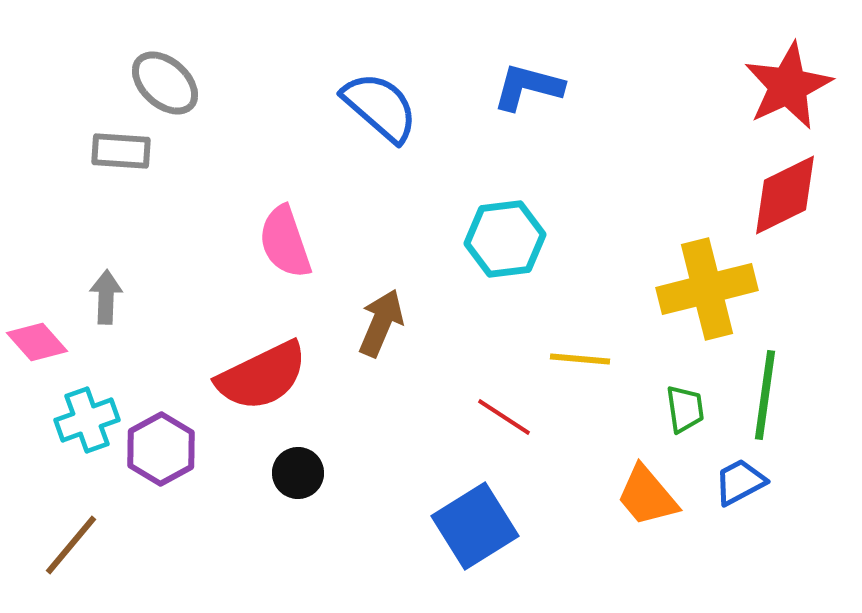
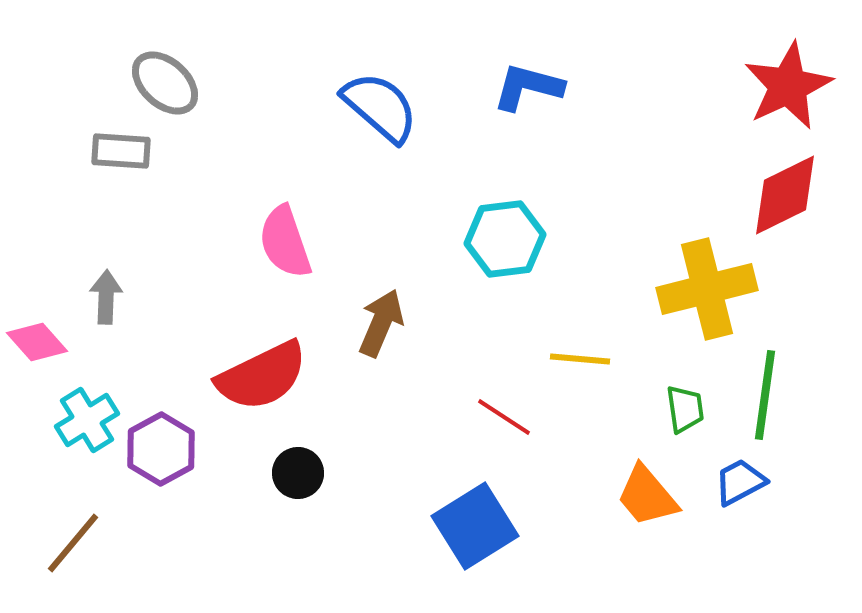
cyan cross: rotated 12 degrees counterclockwise
brown line: moved 2 px right, 2 px up
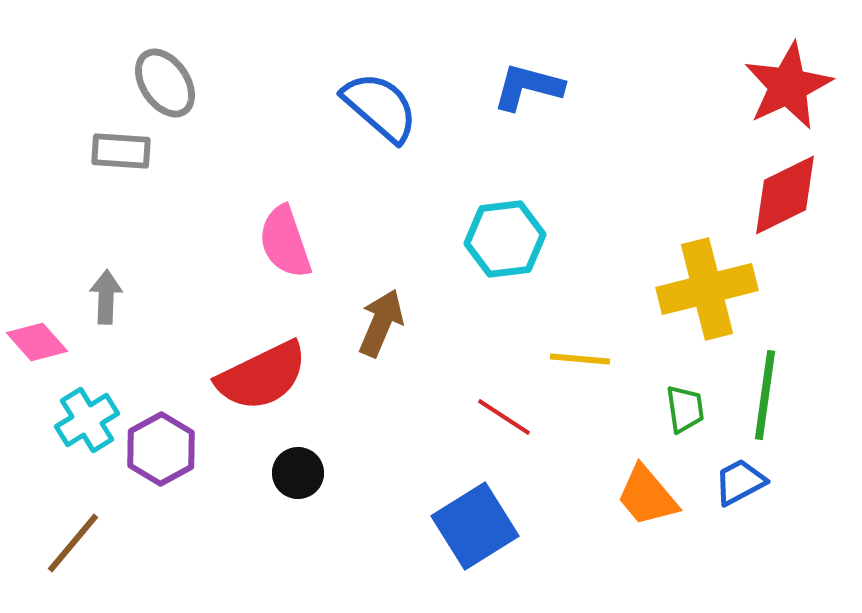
gray ellipse: rotated 14 degrees clockwise
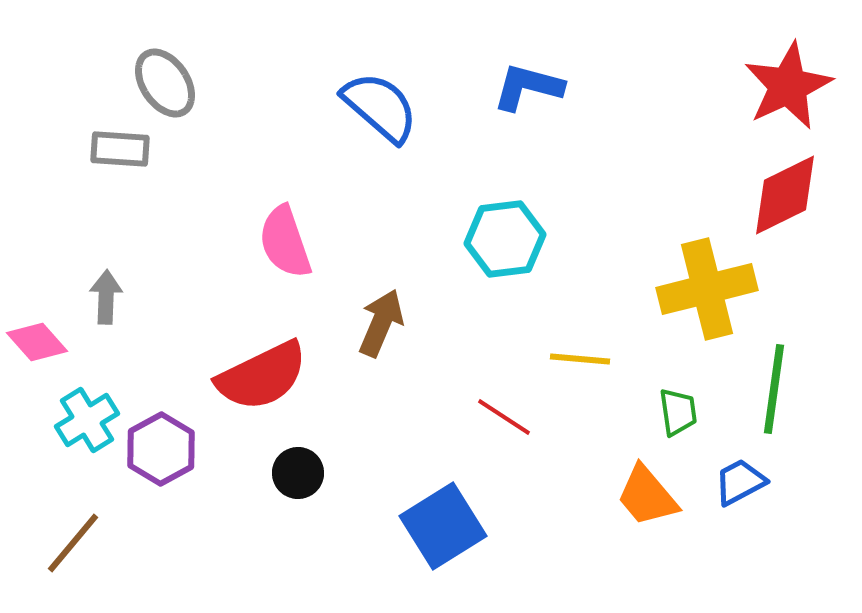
gray rectangle: moved 1 px left, 2 px up
green line: moved 9 px right, 6 px up
green trapezoid: moved 7 px left, 3 px down
blue square: moved 32 px left
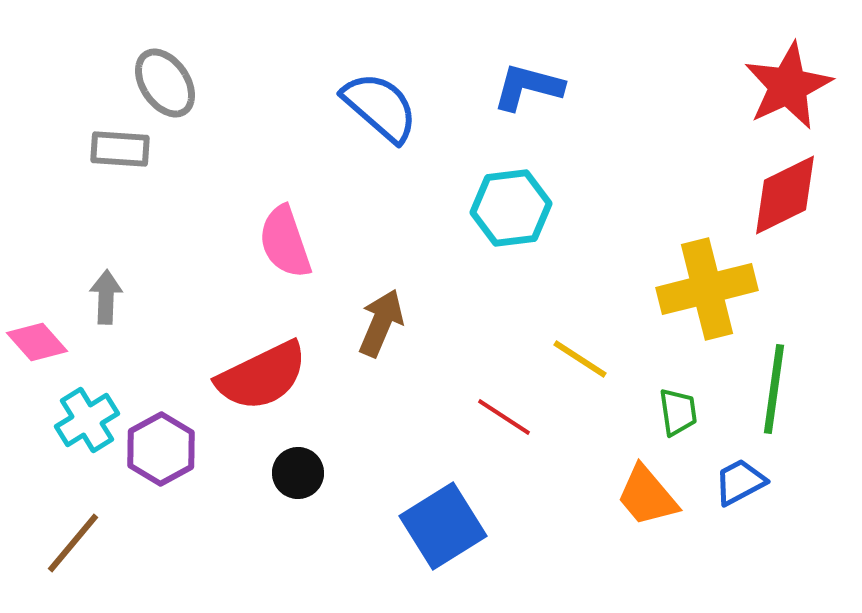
cyan hexagon: moved 6 px right, 31 px up
yellow line: rotated 28 degrees clockwise
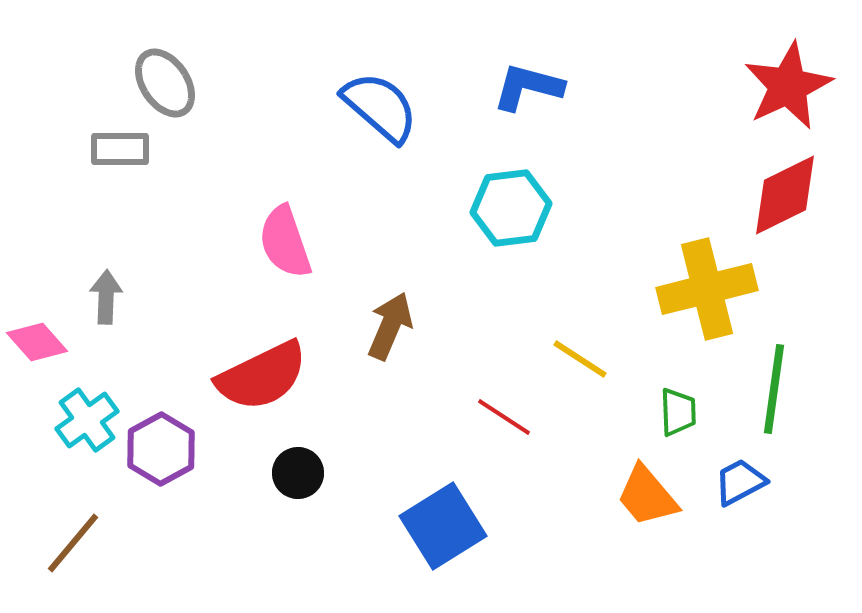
gray rectangle: rotated 4 degrees counterclockwise
brown arrow: moved 9 px right, 3 px down
green trapezoid: rotated 6 degrees clockwise
cyan cross: rotated 4 degrees counterclockwise
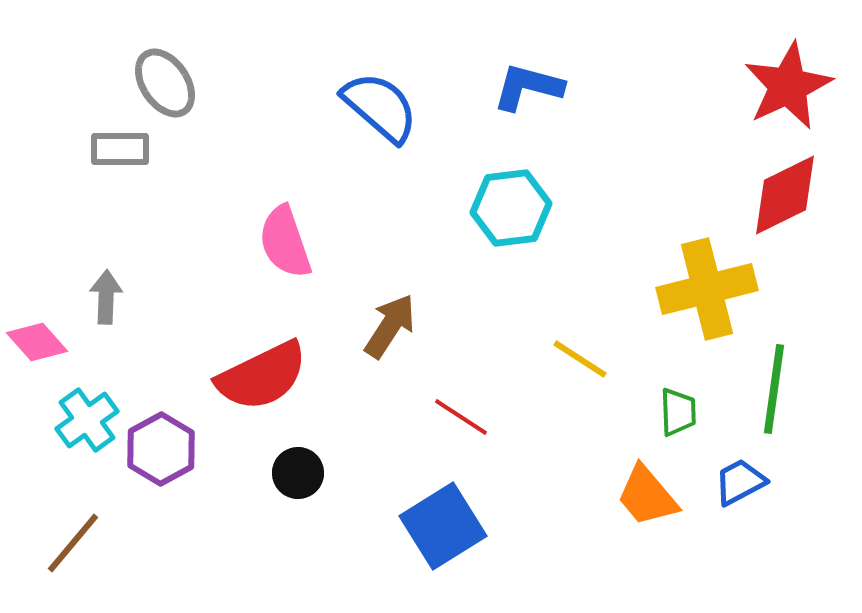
brown arrow: rotated 10 degrees clockwise
red line: moved 43 px left
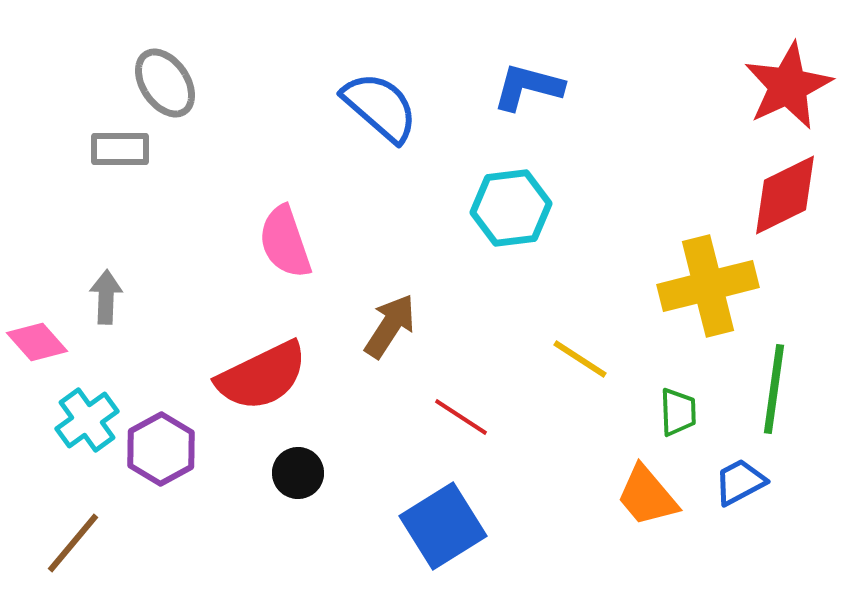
yellow cross: moved 1 px right, 3 px up
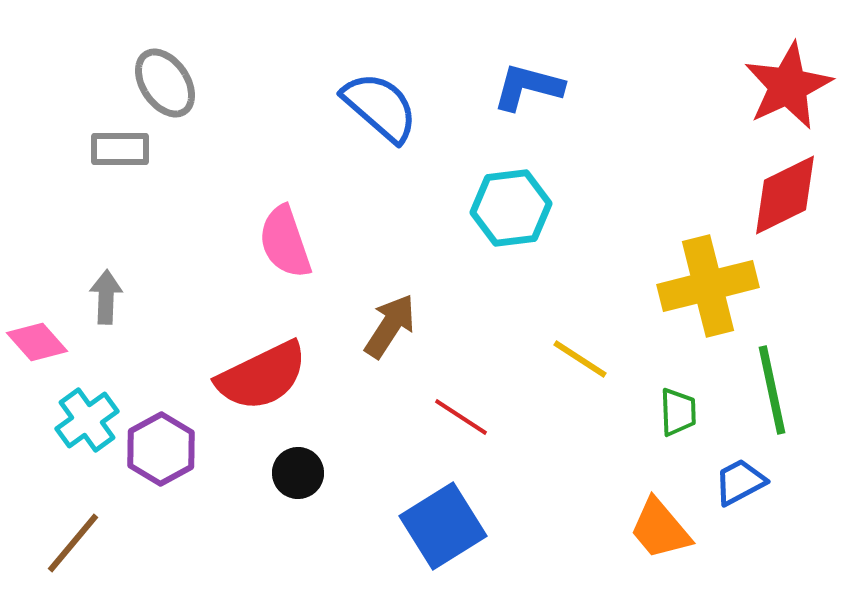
green line: moved 2 px left, 1 px down; rotated 20 degrees counterclockwise
orange trapezoid: moved 13 px right, 33 px down
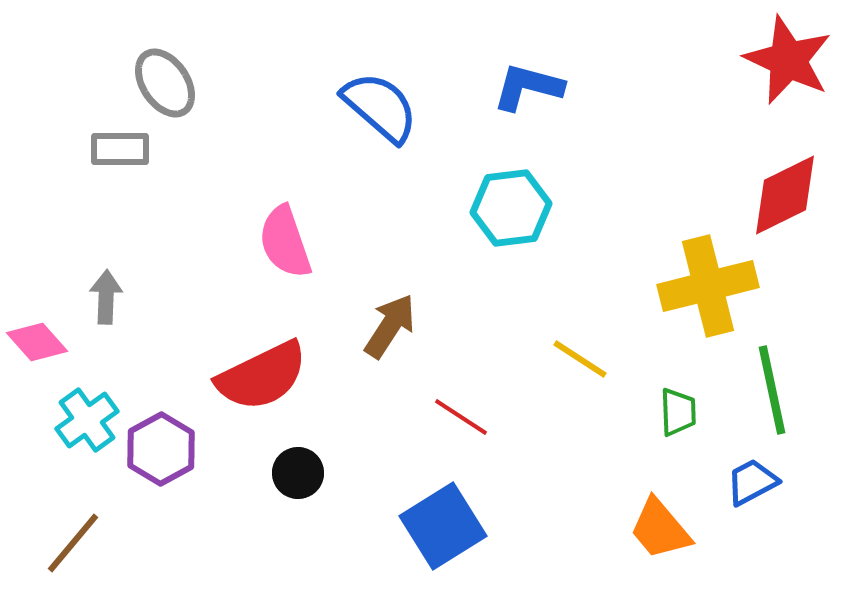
red star: moved 26 px up; rotated 22 degrees counterclockwise
blue trapezoid: moved 12 px right
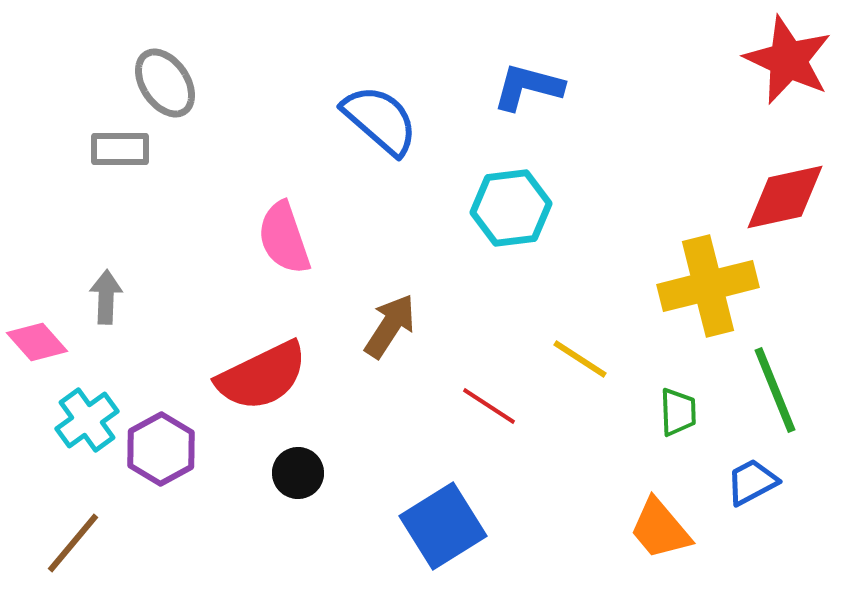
blue semicircle: moved 13 px down
red diamond: moved 2 px down; rotated 14 degrees clockwise
pink semicircle: moved 1 px left, 4 px up
green line: moved 3 px right; rotated 10 degrees counterclockwise
red line: moved 28 px right, 11 px up
